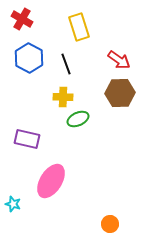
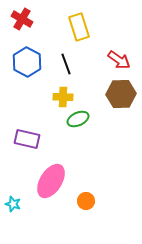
blue hexagon: moved 2 px left, 4 px down
brown hexagon: moved 1 px right, 1 px down
orange circle: moved 24 px left, 23 px up
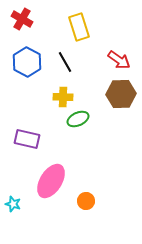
black line: moved 1 px left, 2 px up; rotated 10 degrees counterclockwise
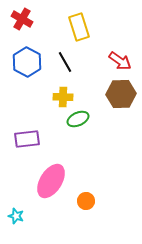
red arrow: moved 1 px right, 1 px down
purple rectangle: rotated 20 degrees counterclockwise
cyan star: moved 3 px right, 12 px down
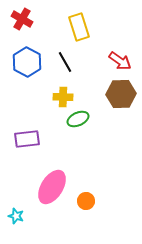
pink ellipse: moved 1 px right, 6 px down
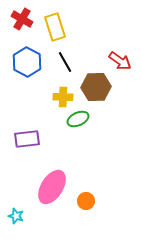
yellow rectangle: moved 24 px left
brown hexagon: moved 25 px left, 7 px up
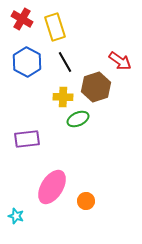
brown hexagon: rotated 16 degrees counterclockwise
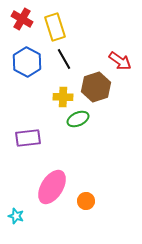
black line: moved 1 px left, 3 px up
purple rectangle: moved 1 px right, 1 px up
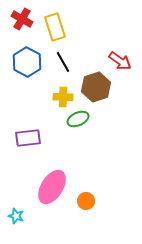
black line: moved 1 px left, 3 px down
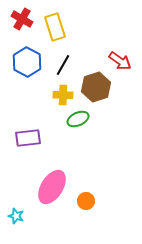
black line: moved 3 px down; rotated 60 degrees clockwise
yellow cross: moved 2 px up
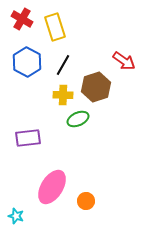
red arrow: moved 4 px right
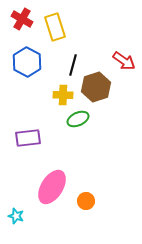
black line: moved 10 px right; rotated 15 degrees counterclockwise
